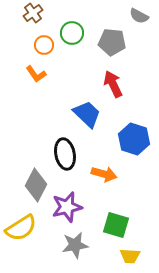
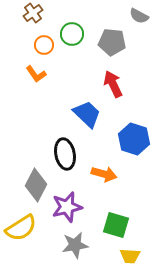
green circle: moved 1 px down
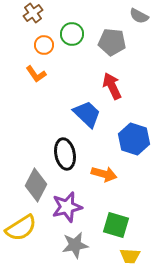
red arrow: moved 1 px left, 2 px down
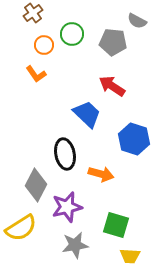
gray semicircle: moved 2 px left, 5 px down
gray pentagon: moved 1 px right
red arrow: rotated 32 degrees counterclockwise
orange arrow: moved 3 px left
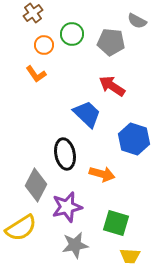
gray pentagon: moved 2 px left
orange arrow: moved 1 px right
green square: moved 2 px up
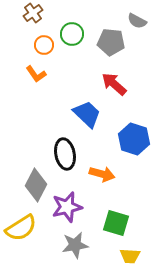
red arrow: moved 2 px right, 2 px up; rotated 8 degrees clockwise
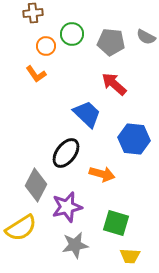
brown cross: rotated 30 degrees clockwise
gray semicircle: moved 9 px right, 16 px down
orange circle: moved 2 px right, 1 px down
blue hexagon: rotated 12 degrees counterclockwise
black ellipse: moved 1 px right, 1 px up; rotated 48 degrees clockwise
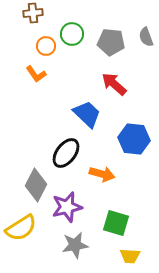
gray semicircle: rotated 42 degrees clockwise
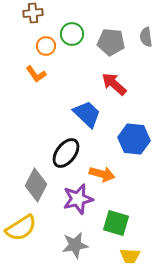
gray semicircle: rotated 12 degrees clockwise
purple star: moved 11 px right, 8 px up
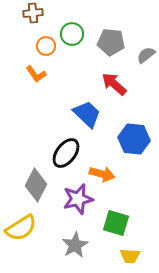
gray semicircle: moved 18 px down; rotated 60 degrees clockwise
gray star: rotated 20 degrees counterclockwise
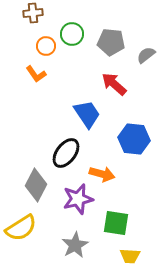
blue trapezoid: rotated 12 degrees clockwise
green square: rotated 8 degrees counterclockwise
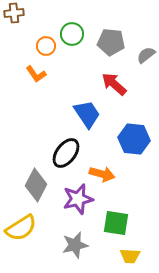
brown cross: moved 19 px left
gray star: rotated 16 degrees clockwise
